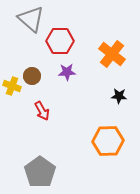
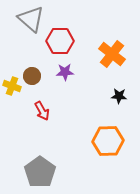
purple star: moved 2 px left
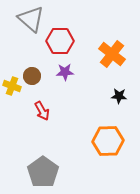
gray pentagon: moved 3 px right
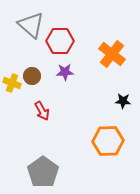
gray triangle: moved 6 px down
yellow cross: moved 3 px up
black star: moved 4 px right, 5 px down
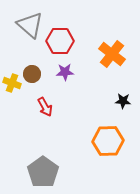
gray triangle: moved 1 px left
brown circle: moved 2 px up
red arrow: moved 3 px right, 4 px up
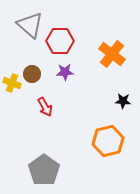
orange hexagon: rotated 12 degrees counterclockwise
gray pentagon: moved 1 px right, 2 px up
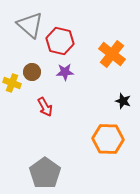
red hexagon: rotated 12 degrees clockwise
brown circle: moved 2 px up
black star: rotated 14 degrees clockwise
orange hexagon: moved 2 px up; rotated 16 degrees clockwise
gray pentagon: moved 1 px right, 3 px down
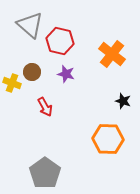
purple star: moved 1 px right, 2 px down; rotated 18 degrees clockwise
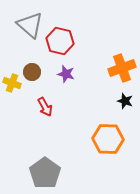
orange cross: moved 10 px right, 14 px down; rotated 32 degrees clockwise
black star: moved 2 px right
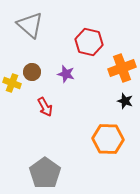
red hexagon: moved 29 px right, 1 px down
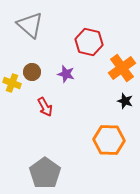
orange cross: rotated 16 degrees counterclockwise
orange hexagon: moved 1 px right, 1 px down
